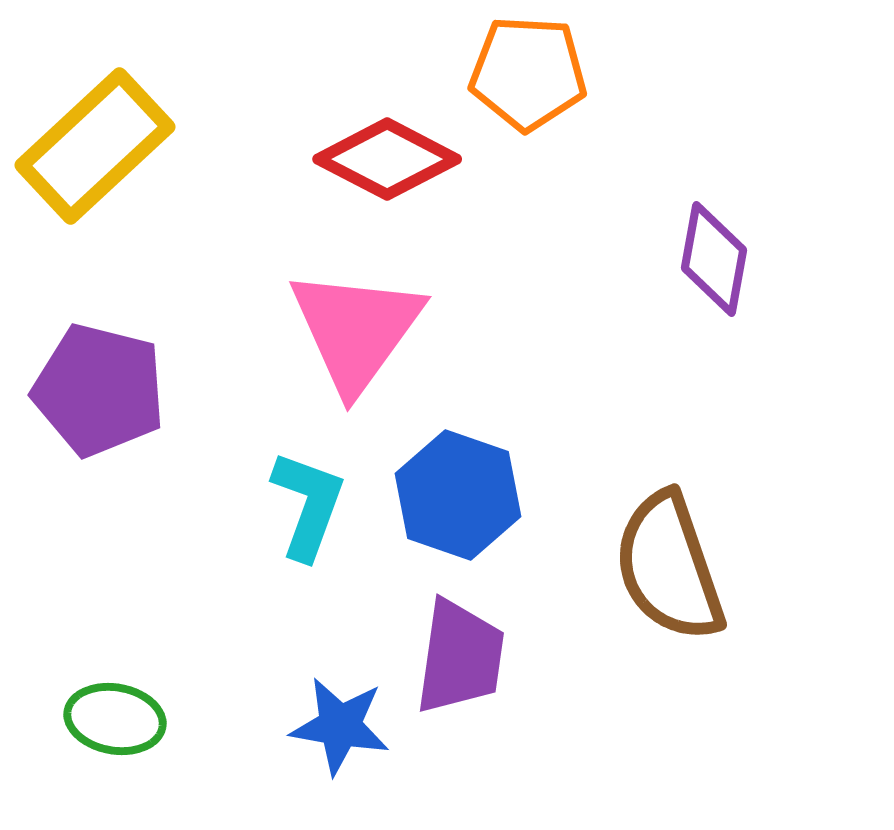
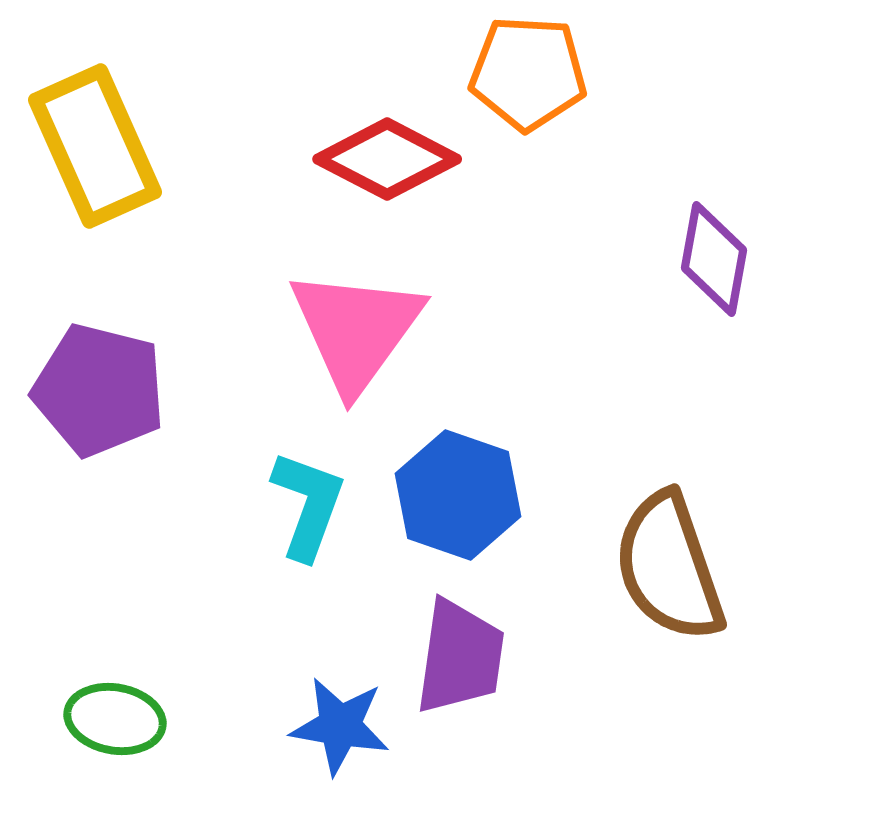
yellow rectangle: rotated 71 degrees counterclockwise
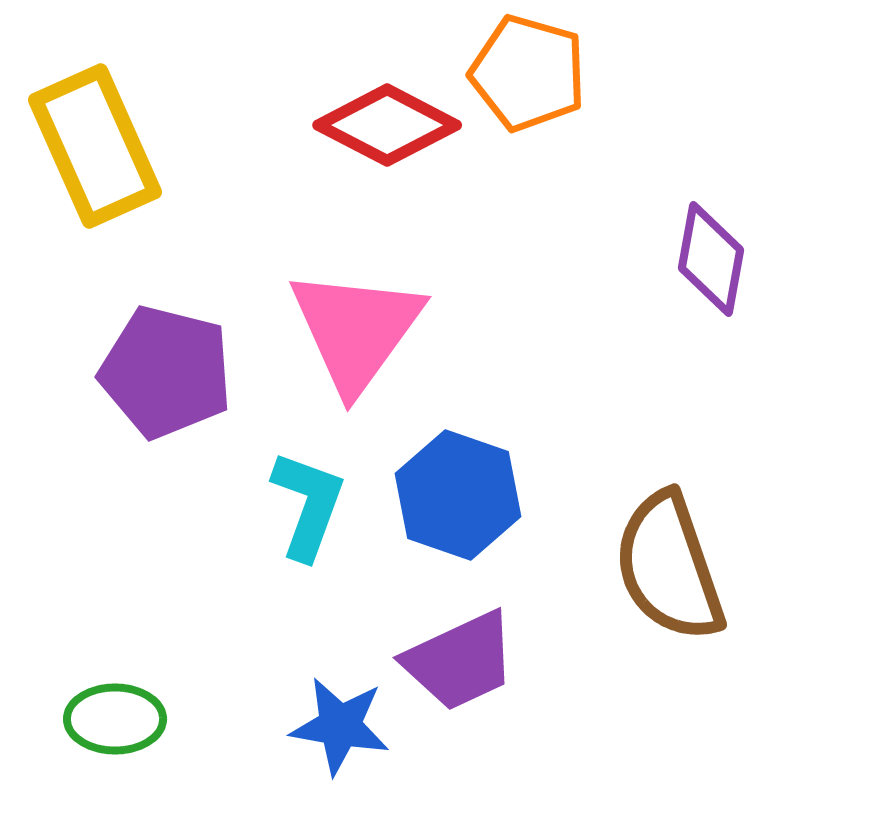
orange pentagon: rotated 13 degrees clockwise
red diamond: moved 34 px up
purple diamond: moved 3 px left
purple pentagon: moved 67 px right, 18 px up
purple trapezoid: moved 4 px down; rotated 57 degrees clockwise
green ellipse: rotated 10 degrees counterclockwise
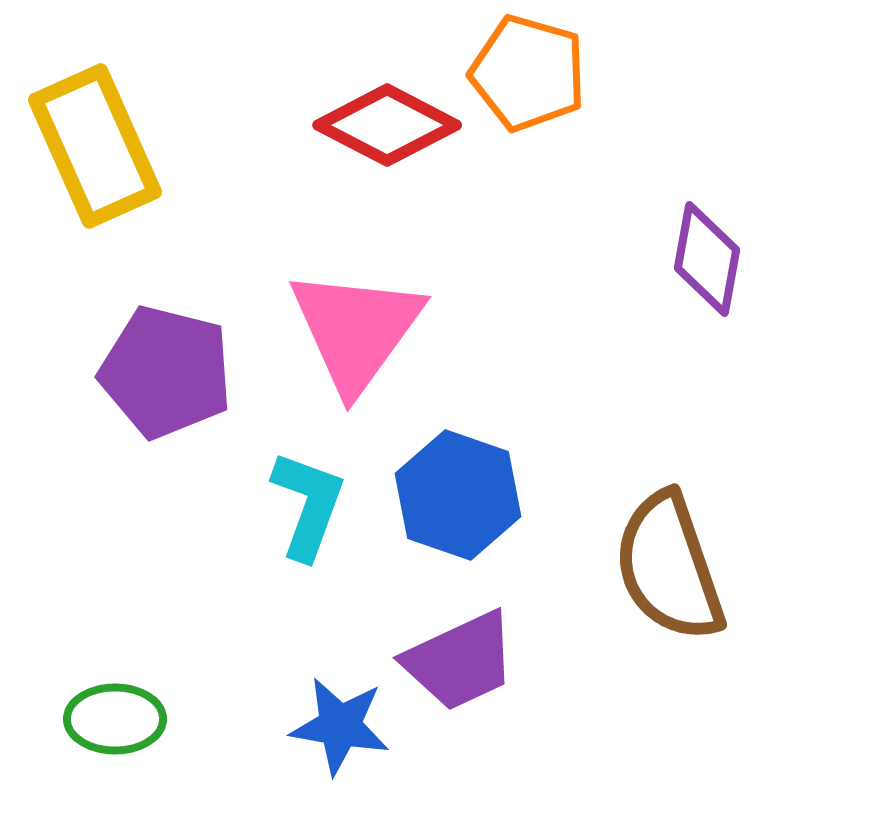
purple diamond: moved 4 px left
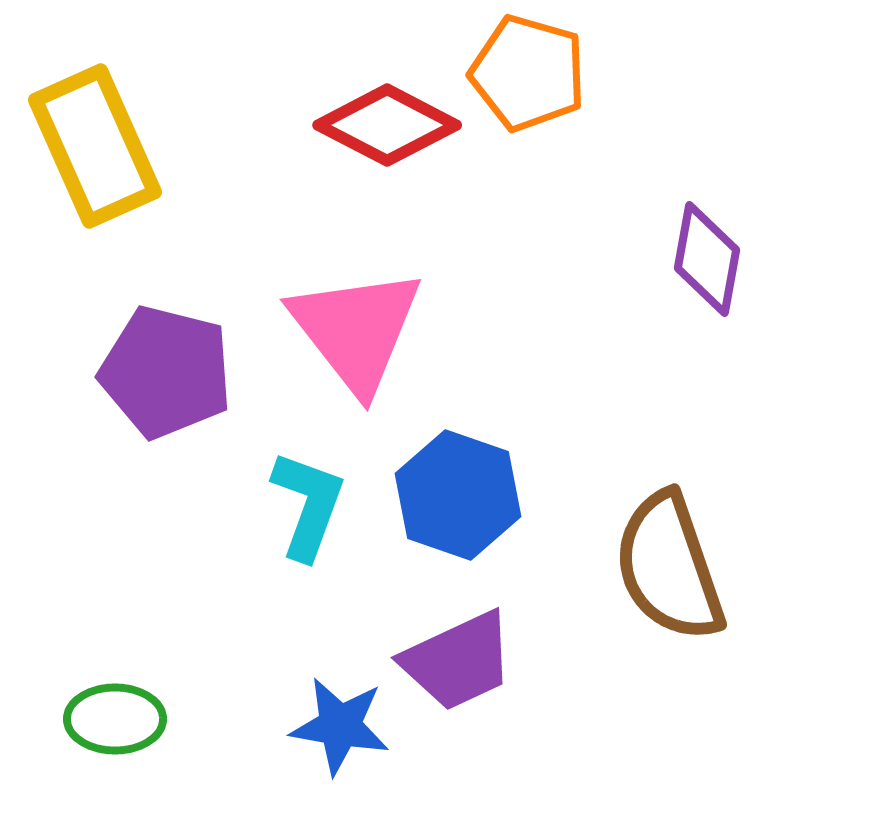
pink triangle: rotated 14 degrees counterclockwise
purple trapezoid: moved 2 px left
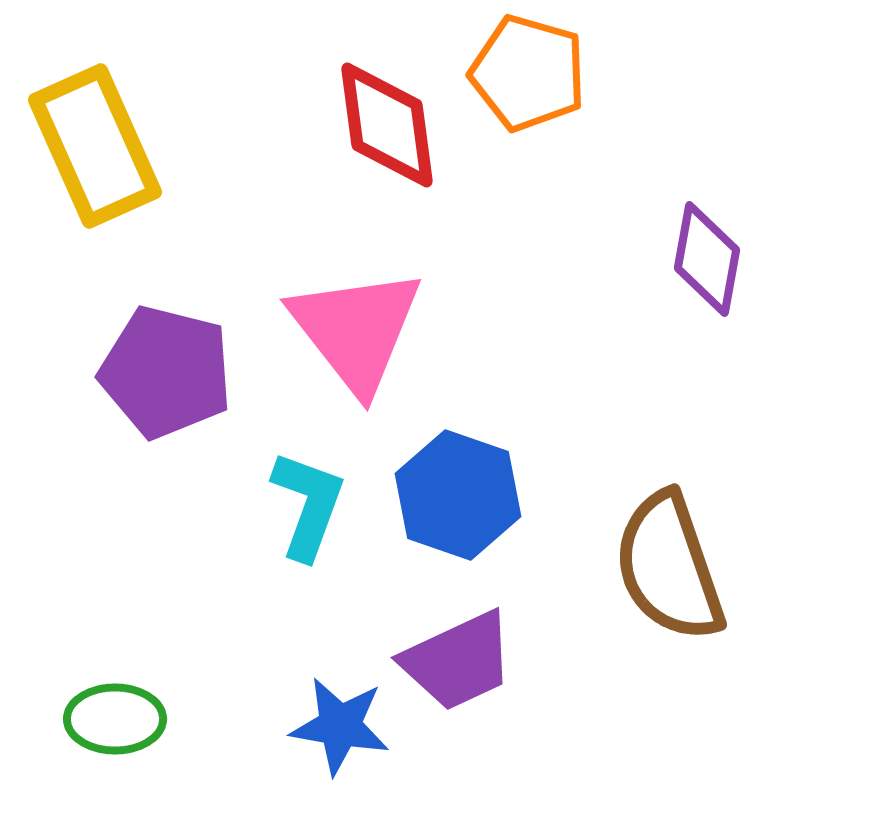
red diamond: rotated 55 degrees clockwise
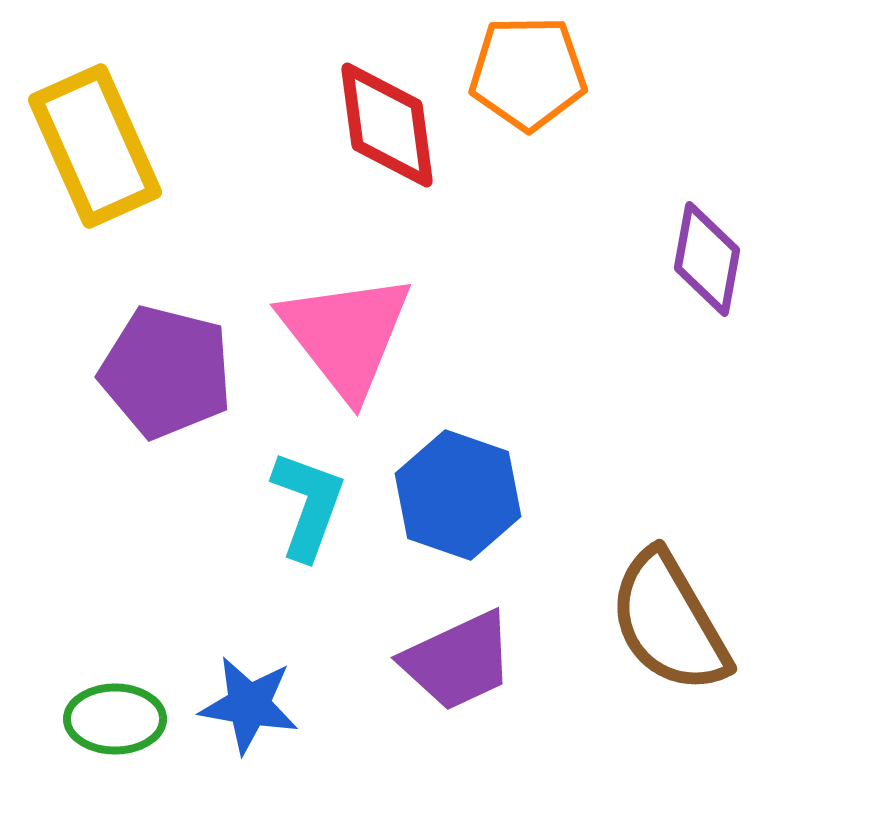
orange pentagon: rotated 17 degrees counterclockwise
pink triangle: moved 10 px left, 5 px down
brown semicircle: moved 55 px down; rotated 11 degrees counterclockwise
blue star: moved 91 px left, 21 px up
